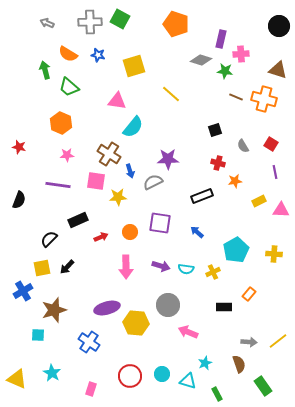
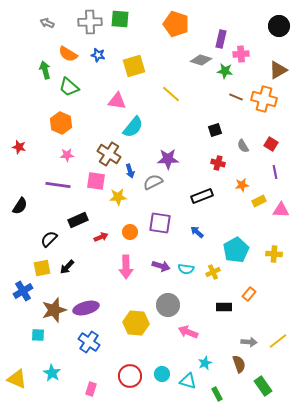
green square at (120, 19): rotated 24 degrees counterclockwise
brown triangle at (278, 70): rotated 48 degrees counterclockwise
orange star at (235, 181): moved 7 px right, 4 px down
black semicircle at (19, 200): moved 1 px right, 6 px down; rotated 12 degrees clockwise
purple ellipse at (107, 308): moved 21 px left
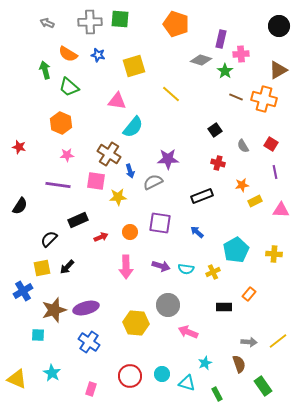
green star at (225, 71): rotated 28 degrees clockwise
black square at (215, 130): rotated 16 degrees counterclockwise
yellow rectangle at (259, 201): moved 4 px left
cyan triangle at (188, 381): moved 1 px left, 2 px down
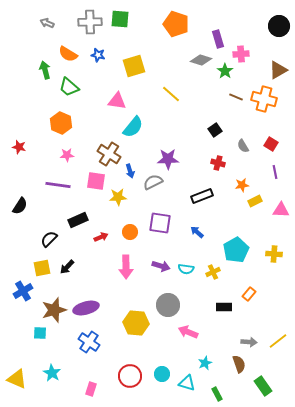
purple rectangle at (221, 39): moved 3 px left; rotated 30 degrees counterclockwise
cyan square at (38, 335): moved 2 px right, 2 px up
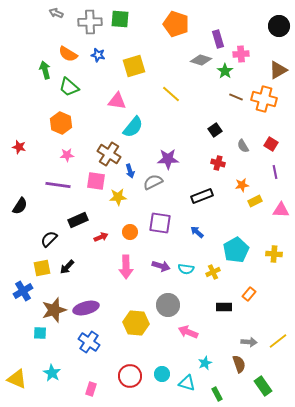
gray arrow at (47, 23): moved 9 px right, 10 px up
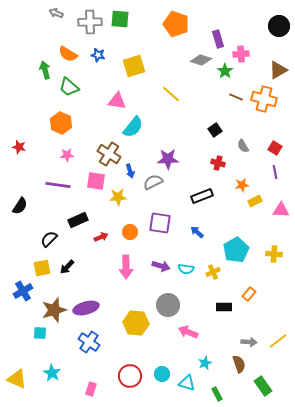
red square at (271, 144): moved 4 px right, 4 px down
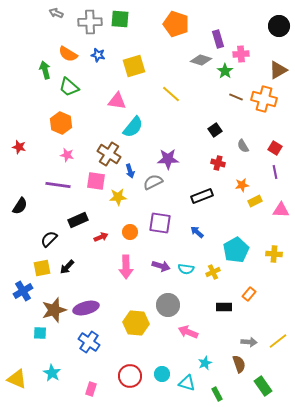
pink star at (67, 155): rotated 16 degrees clockwise
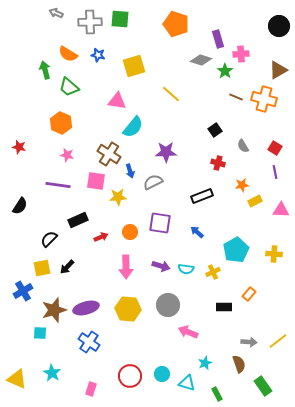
purple star at (168, 159): moved 2 px left, 7 px up
yellow hexagon at (136, 323): moved 8 px left, 14 px up
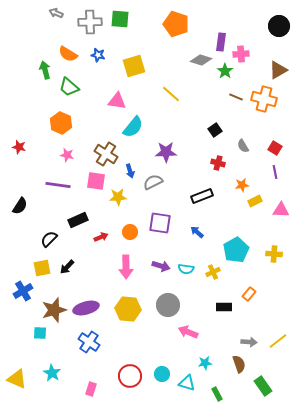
purple rectangle at (218, 39): moved 3 px right, 3 px down; rotated 24 degrees clockwise
brown cross at (109, 154): moved 3 px left
cyan star at (205, 363): rotated 16 degrees clockwise
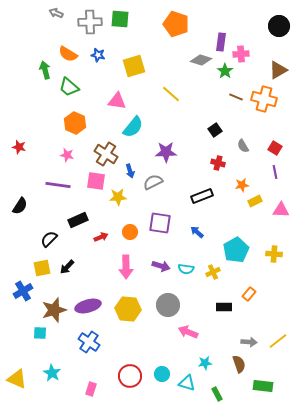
orange hexagon at (61, 123): moved 14 px right
purple ellipse at (86, 308): moved 2 px right, 2 px up
green rectangle at (263, 386): rotated 48 degrees counterclockwise
